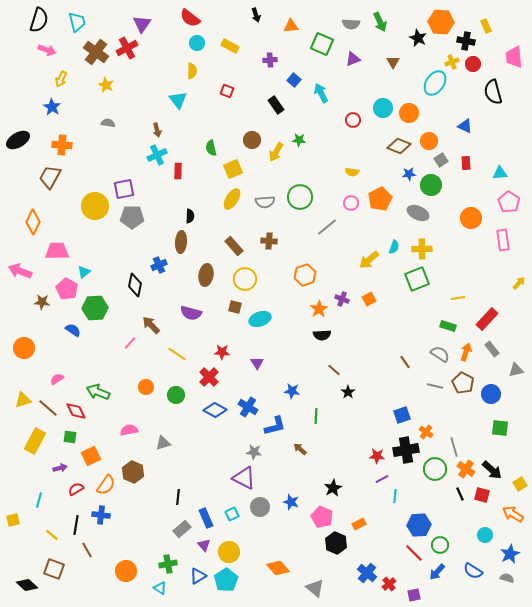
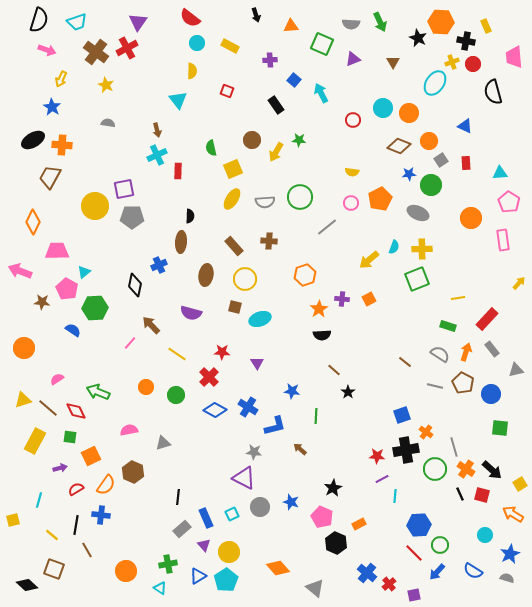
cyan trapezoid at (77, 22): rotated 85 degrees clockwise
purple triangle at (142, 24): moved 4 px left, 2 px up
black ellipse at (18, 140): moved 15 px right
purple cross at (342, 299): rotated 16 degrees counterclockwise
brown line at (405, 362): rotated 16 degrees counterclockwise
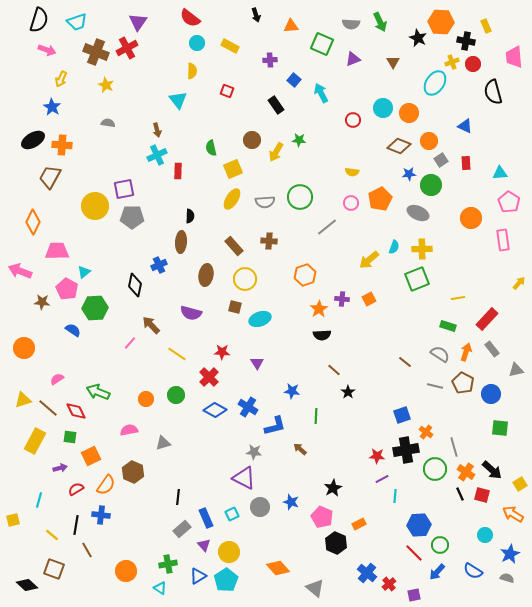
brown cross at (96, 52): rotated 15 degrees counterclockwise
orange circle at (146, 387): moved 12 px down
orange cross at (466, 469): moved 3 px down
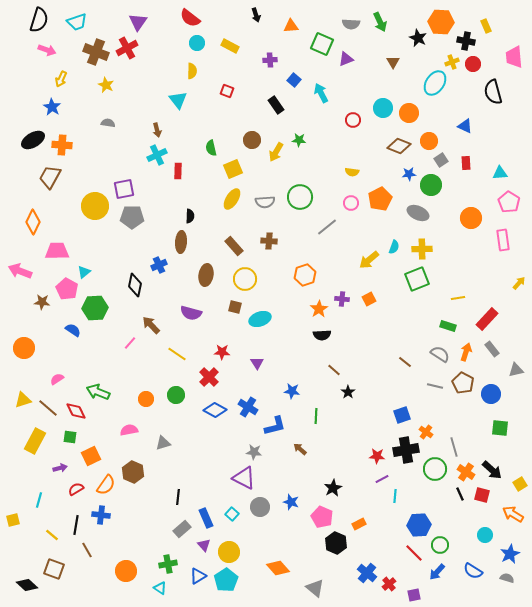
purple triangle at (353, 59): moved 7 px left
cyan square at (232, 514): rotated 24 degrees counterclockwise
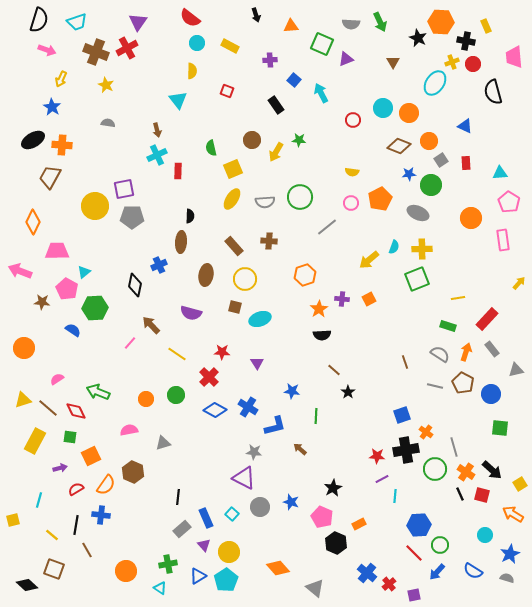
brown line at (405, 362): rotated 32 degrees clockwise
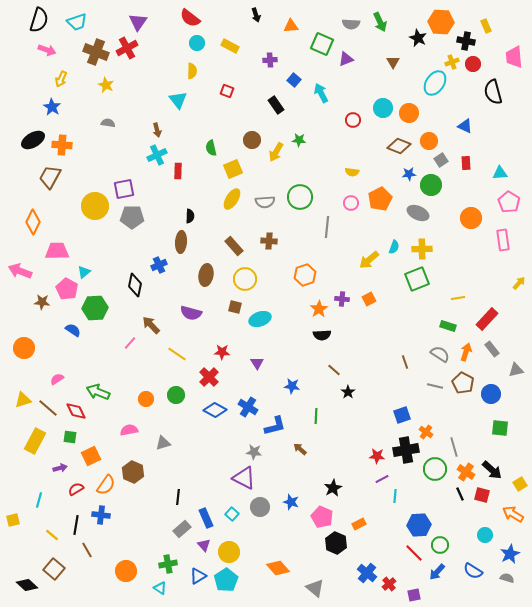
gray line at (327, 227): rotated 45 degrees counterclockwise
blue star at (292, 391): moved 5 px up
brown square at (54, 569): rotated 20 degrees clockwise
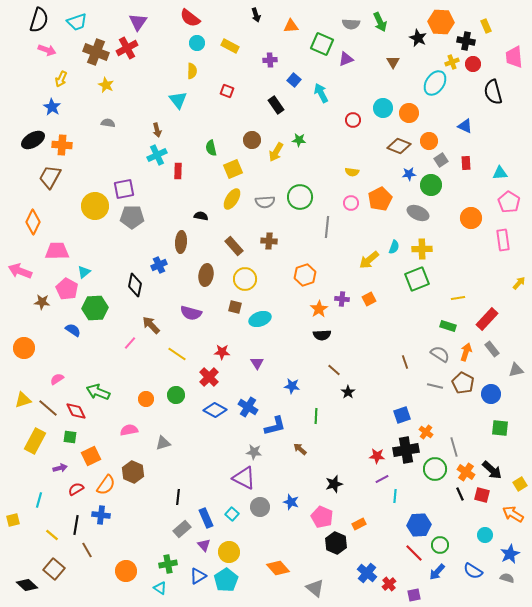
black semicircle at (190, 216): moved 11 px right; rotated 80 degrees counterclockwise
black star at (333, 488): moved 1 px right, 4 px up; rotated 12 degrees clockwise
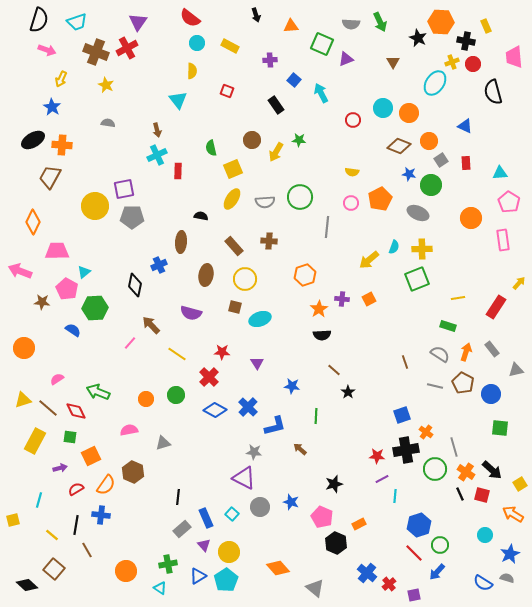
blue star at (409, 174): rotated 16 degrees clockwise
red rectangle at (487, 319): moved 9 px right, 12 px up; rotated 10 degrees counterclockwise
blue cross at (248, 407): rotated 12 degrees clockwise
blue hexagon at (419, 525): rotated 15 degrees counterclockwise
blue semicircle at (473, 571): moved 10 px right, 12 px down
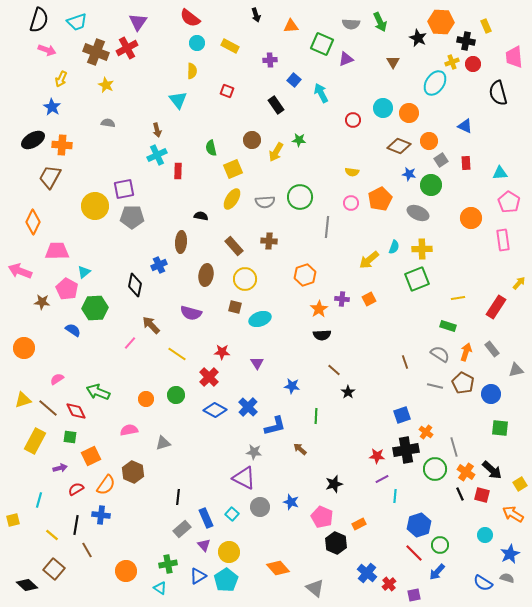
black semicircle at (493, 92): moved 5 px right, 1 px down
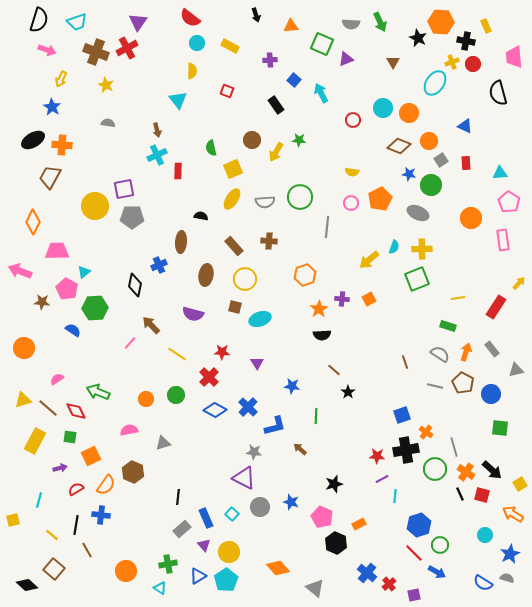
purple semicircle at (191, 313): moved 2 px right, 1 px down
blue arrow at (437, 572): rotated 102 degrees counterclockwise
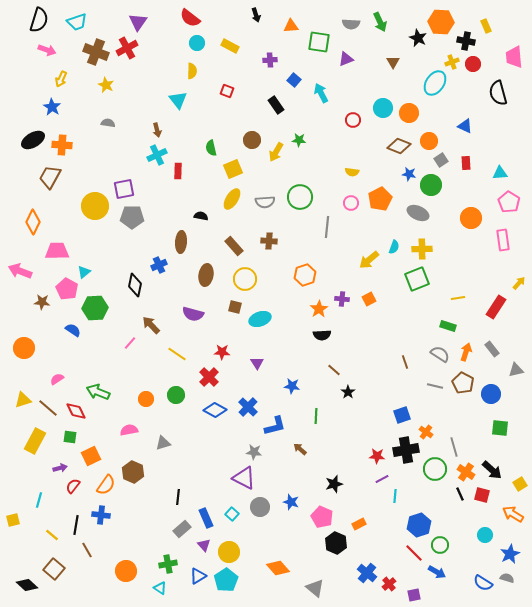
green square at (322, 44): moved 3 px left, 2 px up; rotated 15 degrees counterclockwise
red semicircle at (76, 489): moved 3 px left, 3 px up; rotated 21 degrees counterclockwise
